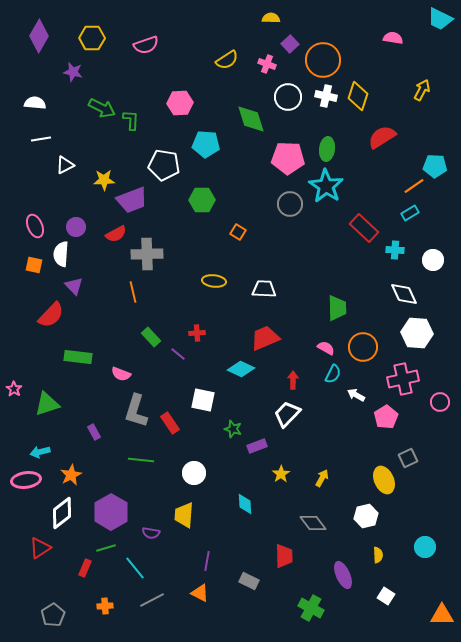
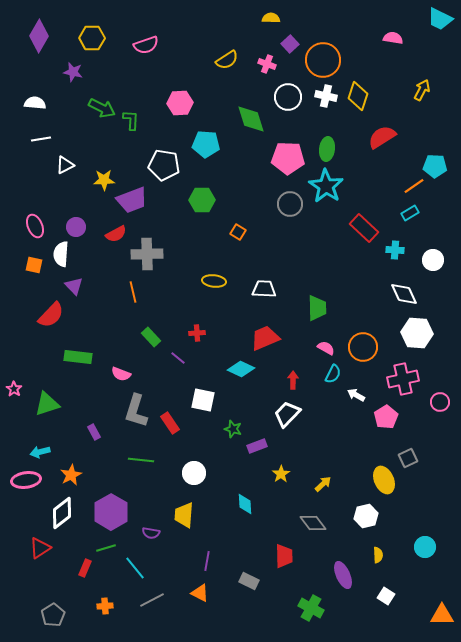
green trapezoid at (337, 308): moved 20 px left
purple line at (178, 354): moved 4 px down
yellow arrow at (322, 478): moved 1 px right, 6 px down; rotated 18 degrees clockwise
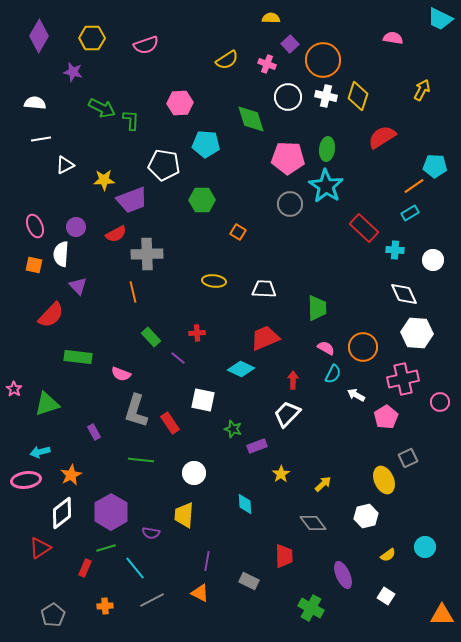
purple triangle at (74, 286): moved 4 px right
yellow semicircle at (378, 555): moved 10 px right; rotated 56 degrees clockwise
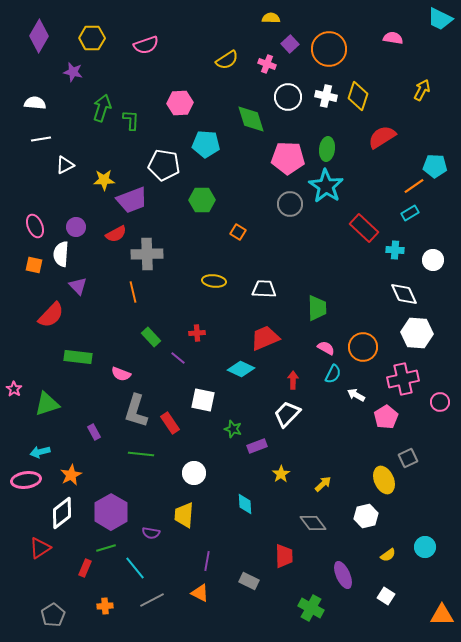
orange circle at (323, 60): moved 6 px right, 11 px up
green arrow at (102, 108): rotated 100 degrees counterclockwise
green line at (141, 460): moved 6 px up
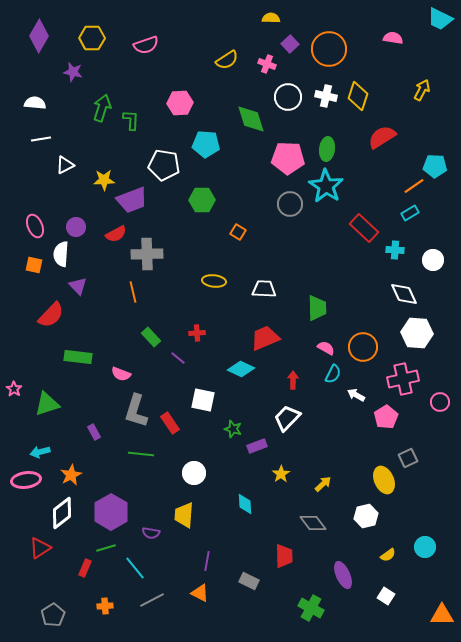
white trapezoid at (287, 414): moved 4 px down
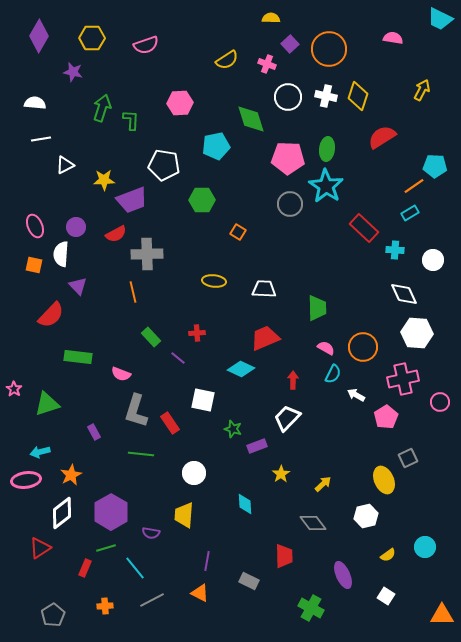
cyan pentagon at (206, 144): moved 10 px right, 2 px down; rotated 16 degrees counterclockwise
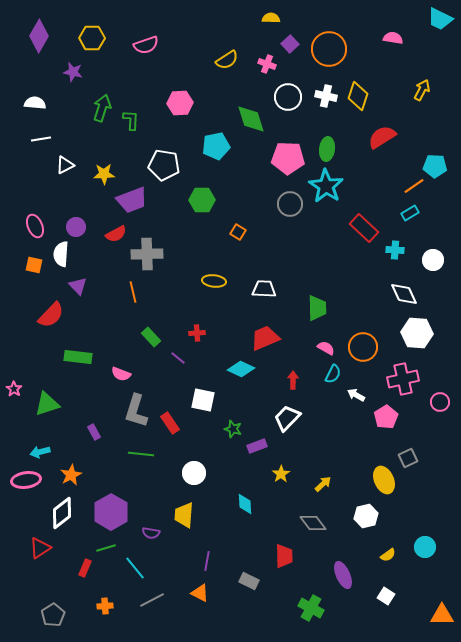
yellow star at (104, 180): moved 6 px up
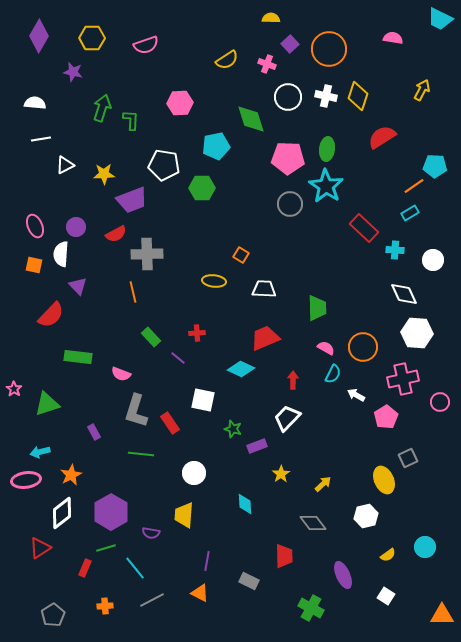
green hexagon at (202, 200): moved 12 px up
orange square at (238, 232): moved 3 px right, 23 px down
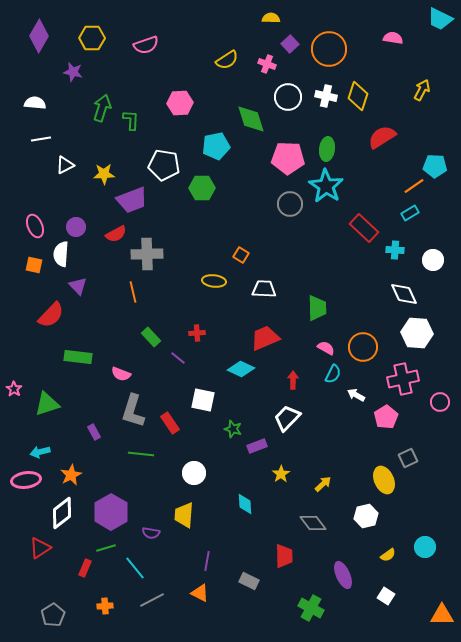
gray L-shape at (136, 411): moved 3 px left
